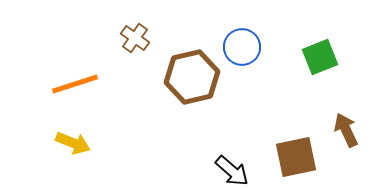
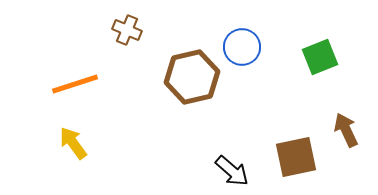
brown cross: moved 8 px left, 8 px up; rotated 12 degrees counterclockwise
yellow arrow: rotated 148 degrees counterclockwise
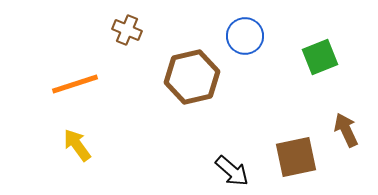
blue circle: moved 3 px right, 11 px up
yellow arrow: moved 4 px right, 2 px down
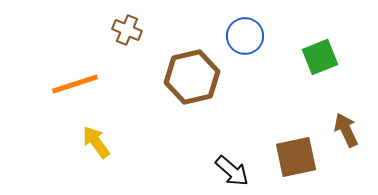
yellow arrow: moved 19 px right, 3 px up
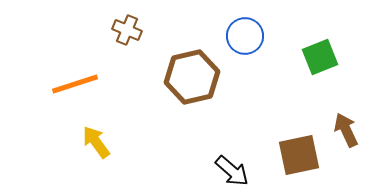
brown square: moved 3 px right, 2 px up
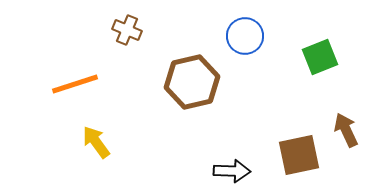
brown hexagon: moved 5 px down
black arrow: rotated 39 degrees counterclockwise
